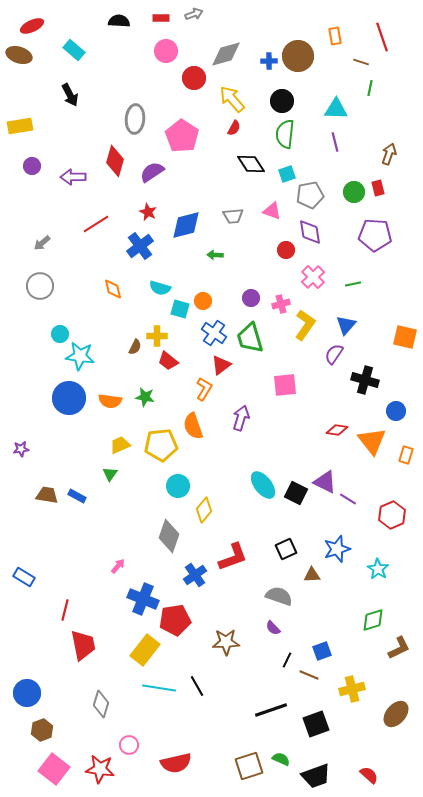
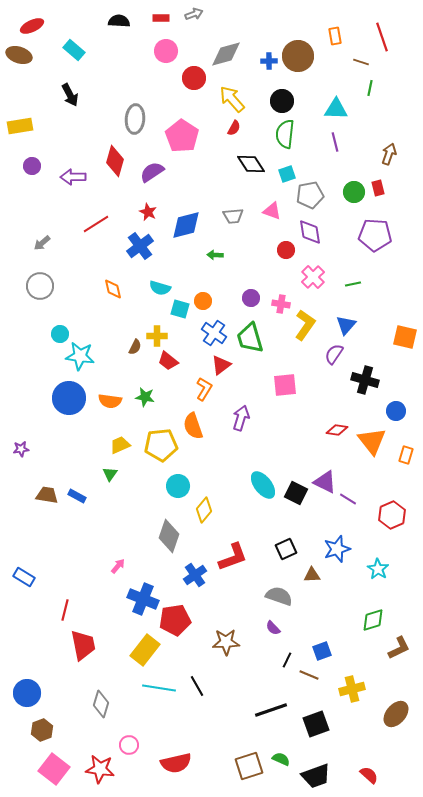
pink cross at (281, 304): rotated 24 degrees clockwise
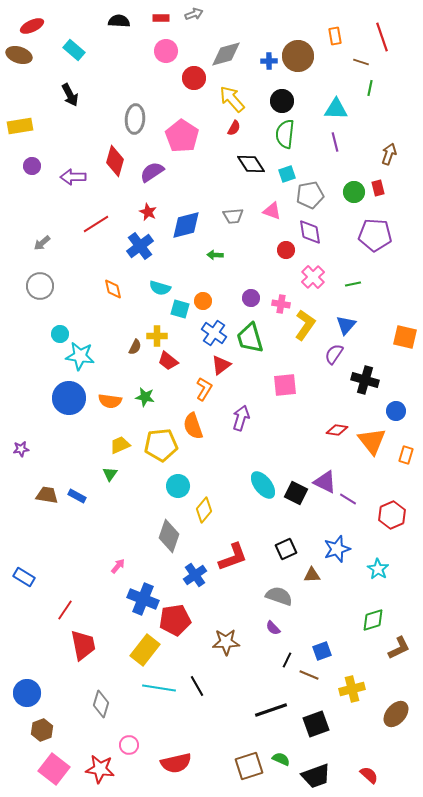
red line at (65, 610): rotated 20 degrees clockwise
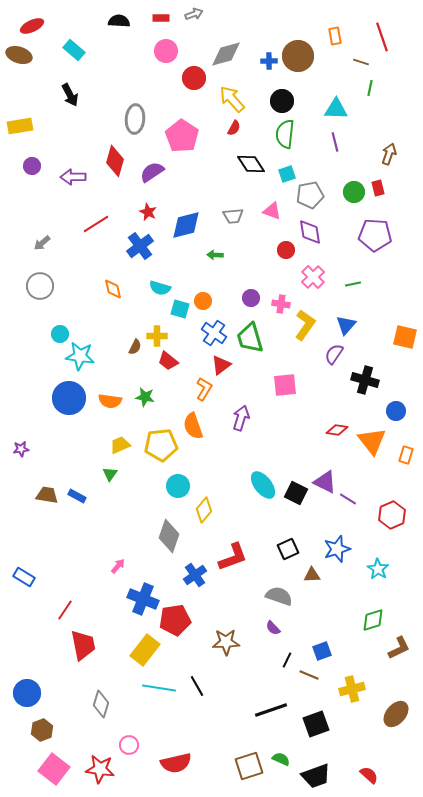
black square at (286, 549): moved 2 px right
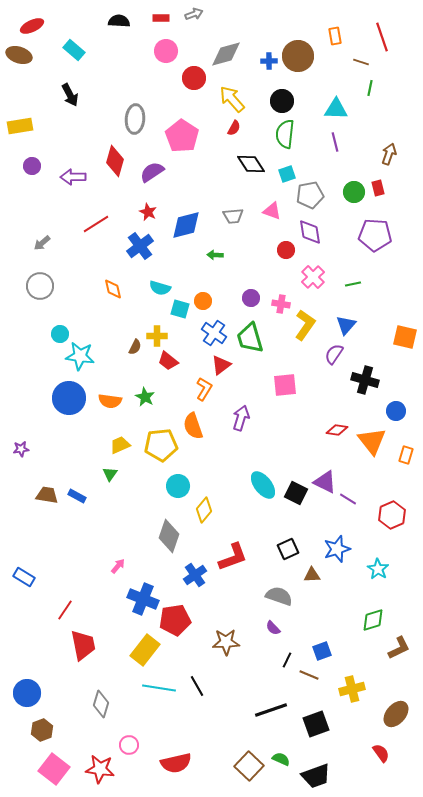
green star at (145, 397): rotated 18 degrees clockwise
brown square at (249, 766): rotated 28 degrees counterclockwise
red semicircle at (369, 775): moved 12 px right, 22 px up; rotated 12 degrees clockwise
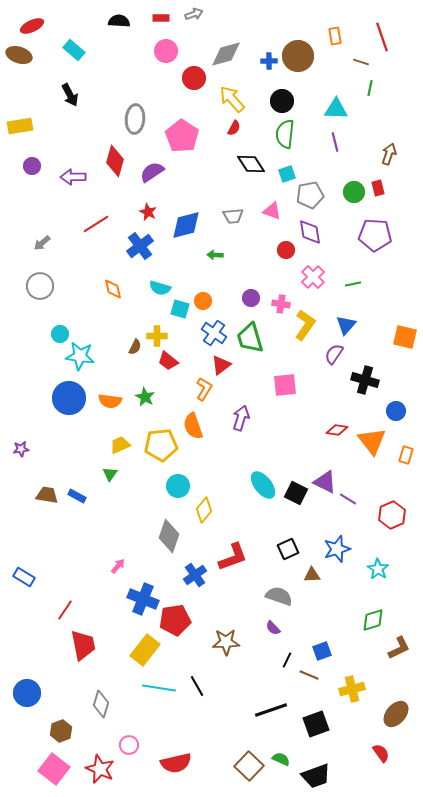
brown hexagon at (42, 730): moved 19 px right, 1 px down
red star at (100, 769): rotated 16 degrees clockwise
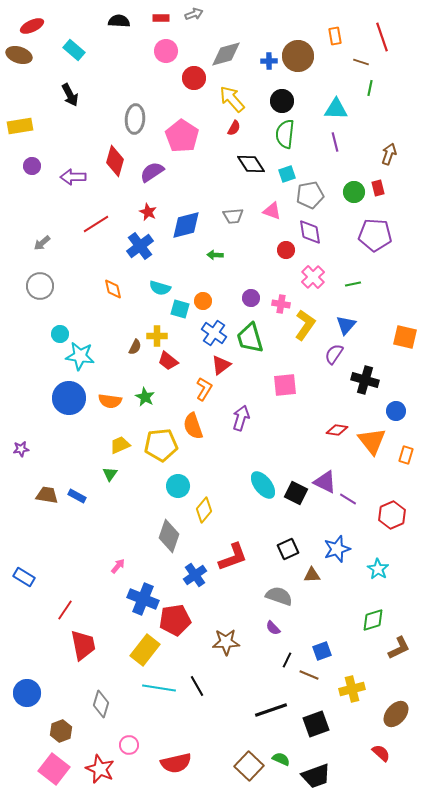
red semicircle at (381, 753): rotated 12 degrees counterclockwise
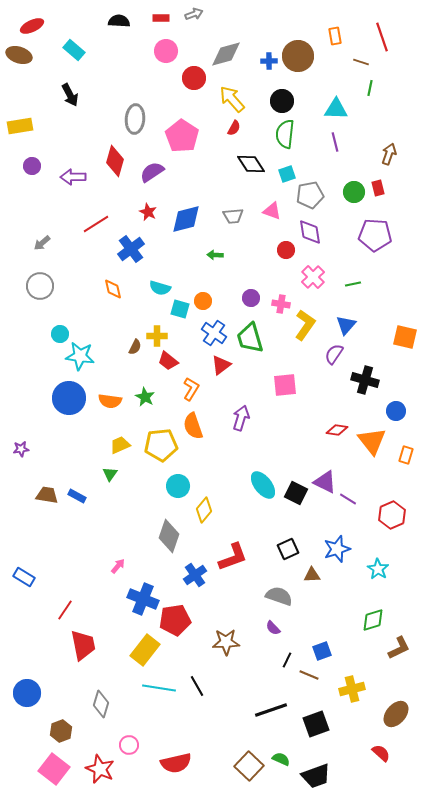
blue diamond at (186, 225): moved 6 px up
blue cross at (140, 246): moved 9 px left, 3 px down
orange L-shape at (204, 389): moved 13 px left
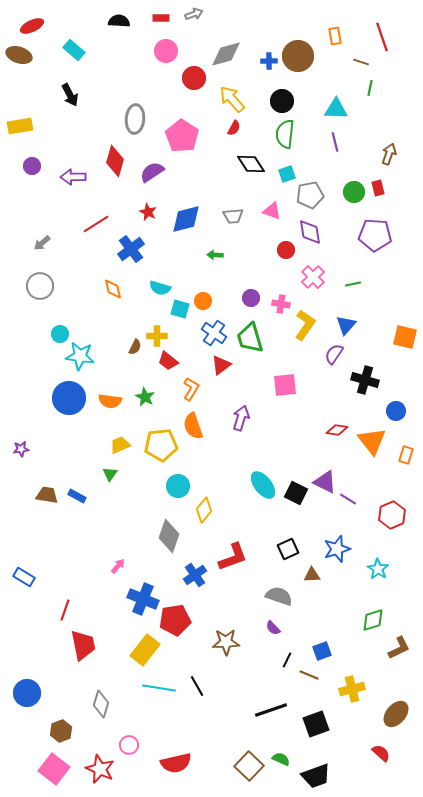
red line at (65, 610): rotated 15 degrees counterclockwise
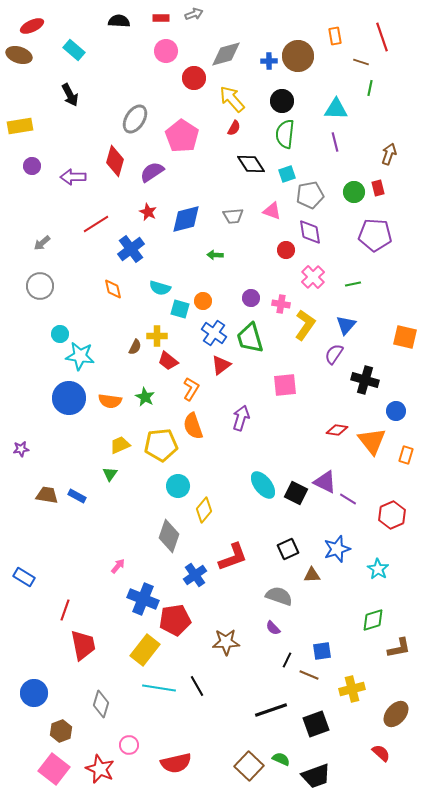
gray ellipse at (135, 119): rotated 28 degrees clockwise
brown L-shape at (399, 648): rotated 15 degrees clockwise
blue square at (322, 651): rotated 12 degrees clockwise
blue circle at (27, 693): moved 7 px right
